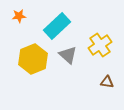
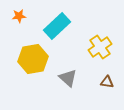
yellow cross: moved 2 px down
gray triangle: moved 23 px down
yellow hexagon: rotated 12 degrees clockwise
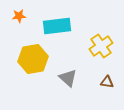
cyan rectangle: rotated 36 degrees clockwise
yellow cross: moved 1 px right, 1 px up
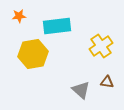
yellow hexagon: moved 5 px up
gray triangle: moved 13 px right, 12 px down
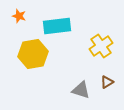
orange star: rotated 24 degrees clockwise
brown triangle: rotated 40 degrees counterclockwise
gray triangle: rotated 24 degrees counterclockwise
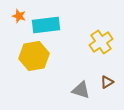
cyan rectangle: moved 11 px left, 1 px up
yellow cross: moved 4 px up
yellow hexagon: moved 1 px right, 2 px down
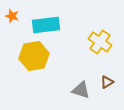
orange star: moved 7 px left
yellow cross: moved 1 px left; rotated 20 degrees counterclockwise
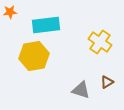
orange star: moved 2 px left, 4 px up; rotated 24 degrees counterclockwise
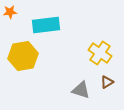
yellow cross: moved 11 px down
yellow hexagon: moved 11 px left
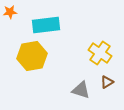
yellow hexagon: moved 9 px right
